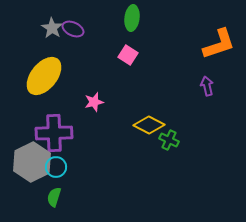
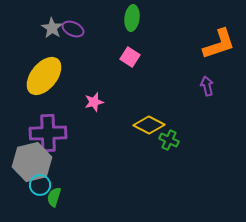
pink square: moved 2 px right, 2 px down
purple cross: moved 6 px left
gray hexagon: rotated 12 degrees clockwise
cyan circle: moved 16 px left, 18 px down
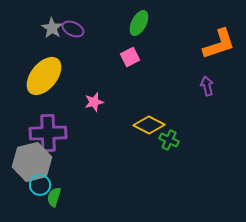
green ellipse: moved 7 px right, 5 px down; rotated 20 degrees clockwise
pink square: rotated 30 degrees clockwise
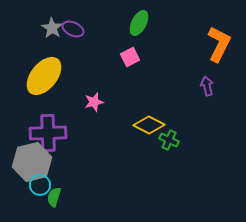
orange L-shape: rotated 45 degrees counterclockwise
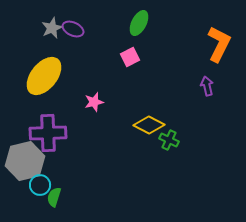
gray star: rotated 15 degrees clockwise
gray hexagon: moved 7 px left, 1 px up
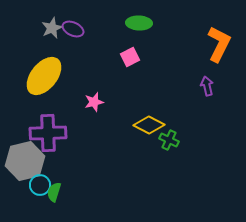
green ellipse: rotated 65 degrees clockwise
green semicircle: moved 5 px up
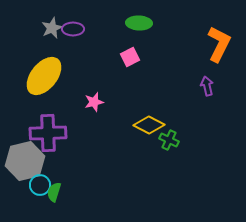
purple ellipse: rotated 25 degrees counterclockwise
